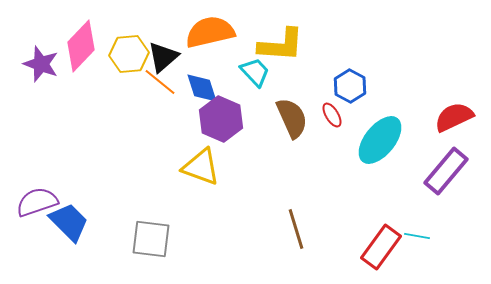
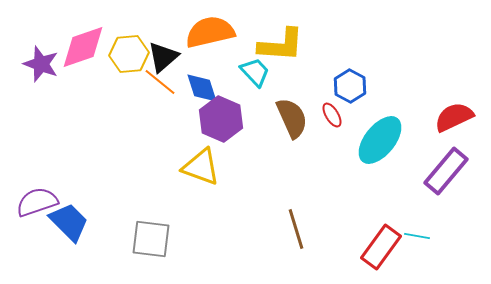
pink diamond: moved 2 px right, 1 px down; rotated 27 degrees clockwise
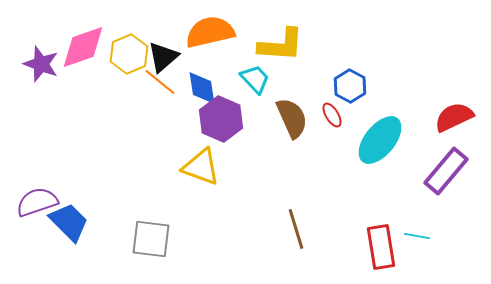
yellow hexagon: rotated 18 degrees counterclockwise
cyan trapezoid: moved 7 px down
blue diamond: rotated 9 degrees clockwise
red rectangle: rotated 45 degrees counterclockwise
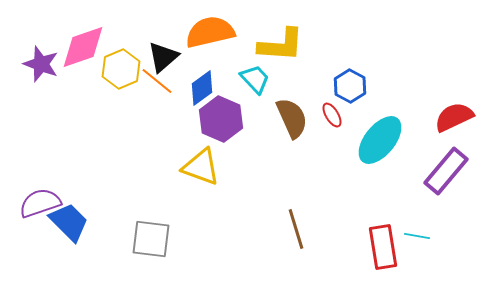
yellow hexagon: moved 8 px left, 15 px down
orange line: moved 3 px left, 1 px up
blue diamond: rotated 63 degrees clockwise
purple semicircle: moved 3 px right, 1 px down
red rectangle: moved 2 px right
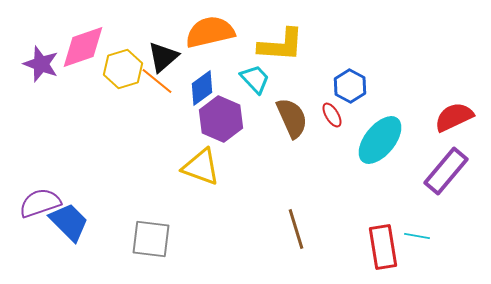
yellow hexagon: moved 2 px right; rotated 6 degrees clockwise
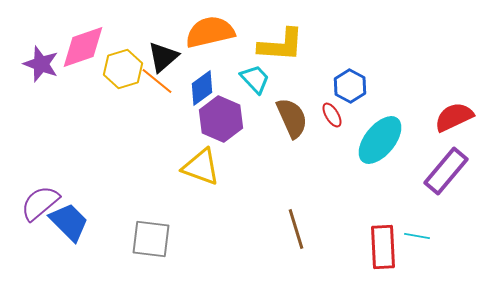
purple semicircle: rotated 21 degrees counterclockwise
red rectangle: rotated 6 degrees clockwise
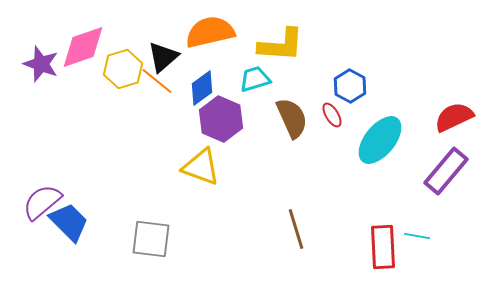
cyan trapezoid: rotated 64 degrees counterclockwise
purple semicircle: moved 2 px right, 1 px up
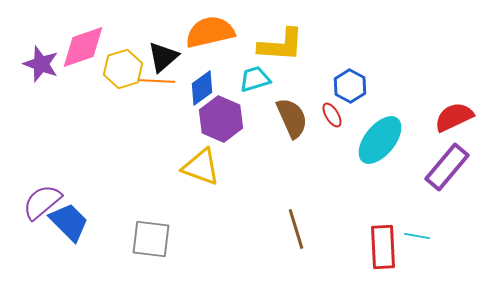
orange line: rotated 36 degrees counterclockwise
purple rectangle: moved 1 px right, 4 px up
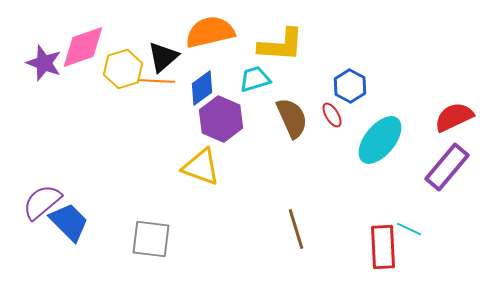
purple star: moved 3 px right, 1 px up
cyan line: moved 8 px left, 7 px up; rotated 15 degrees clockwise
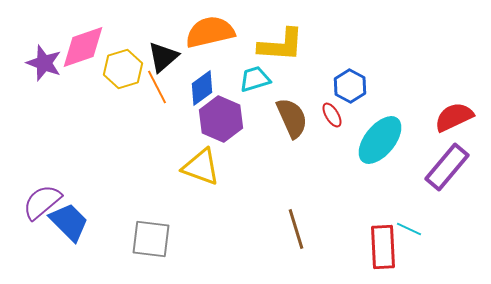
orange line: moved 6 px down; rotated 60 degrees clockwise
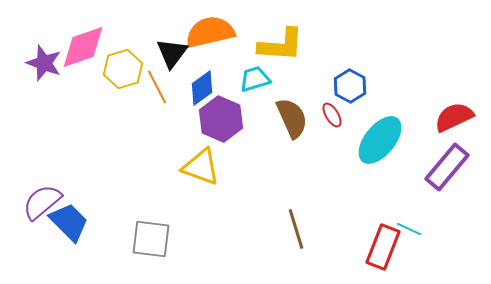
black triangle: moved 9 px right, 4 px up; rotated 12 degrees counterclockwise
red rectangle: rotated 24 degrees clockwise
